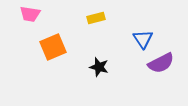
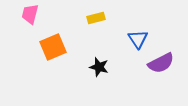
pink trapezoid: rotated 95 degrees clockwise
blue triangle: moved 5 px left
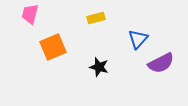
blue triangle: rotated 15 degrees clockwise
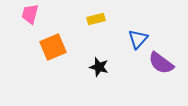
yellow rectangle: moved 1 px down
purple semicircle: rotated 64 degrees clockwise
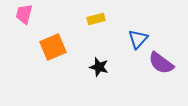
pink trapezoid: moved 6 px left
